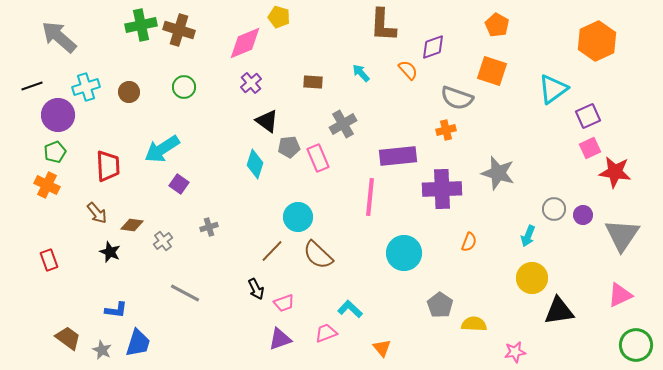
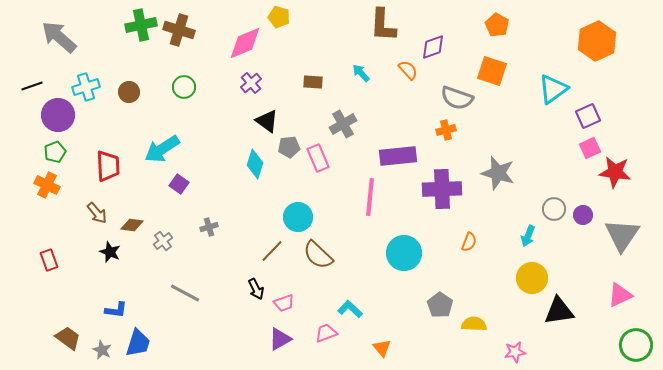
purple triangle at (280, 339): rotated 10 degrees counterclockwise
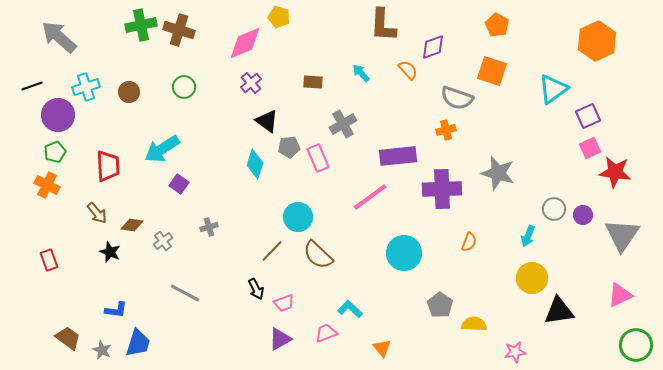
pink line at (370, 197): rotated 48 degrees clockwise
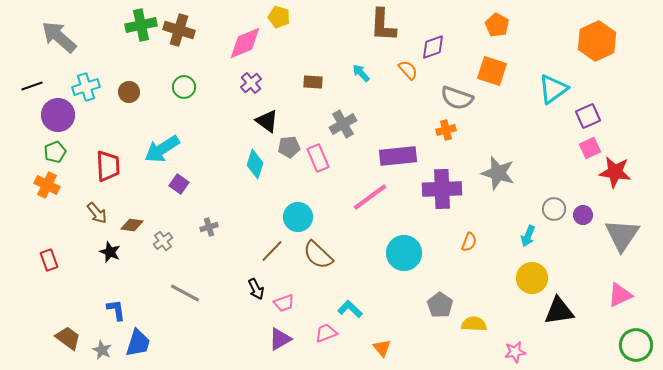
blue L-shape at (116, 310): rotated 105 degrees counterclockwise
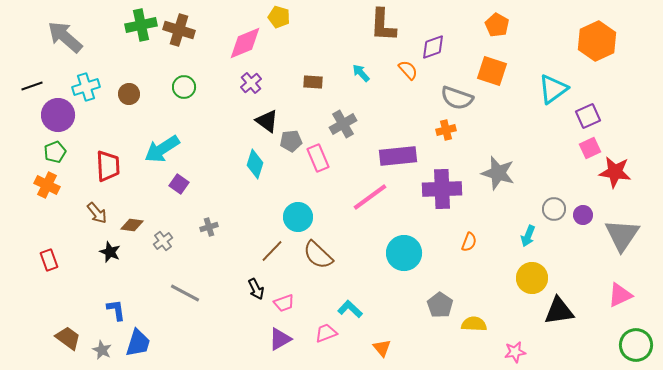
gray arrow at (59, 37): moved 6 px right
brown circle at (129, 92): moved 2 px down
gray pentagon at (289, 147): moved 2 px right, 6 px up
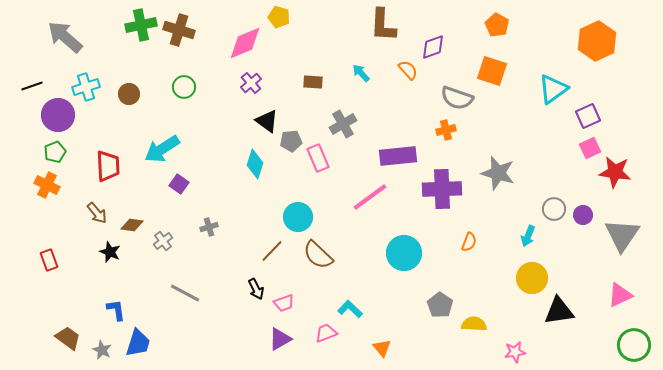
green circle at (636, 345): moved 2 px left
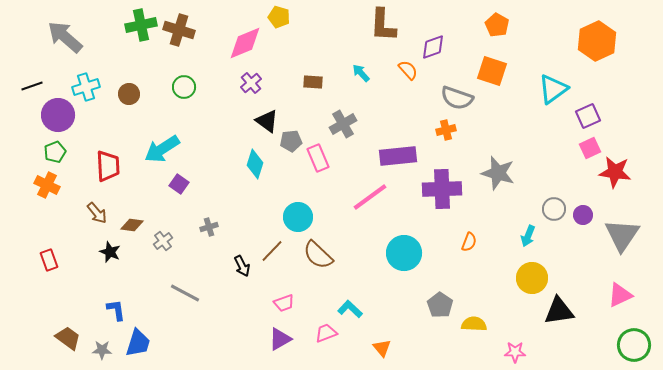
black arrow at (256, 289): moved 14 px left, 23 px up
gray star at (102, 350): rotated 24 degrees counterclockwise
pink star at (515, 352): rotated 10 degrees clockwise
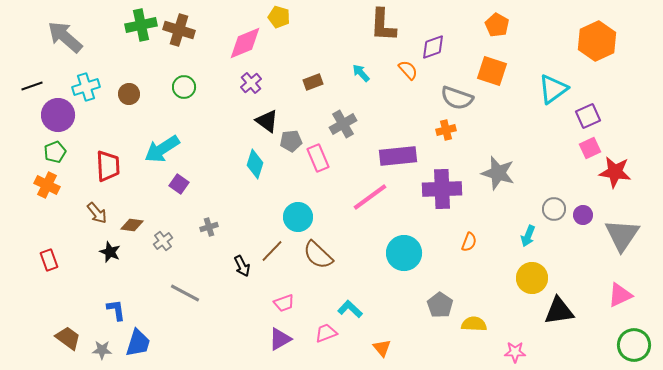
brown rectangle at (313, 82): rotated 24 degrees counterclockwise
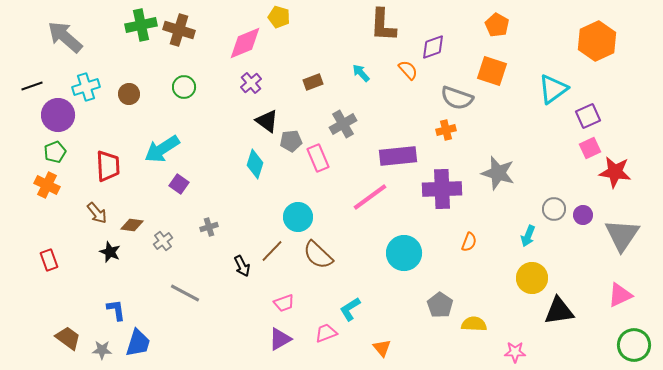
cyan L-shape at (350, 309): rotated 75 degrees counterclockwise
